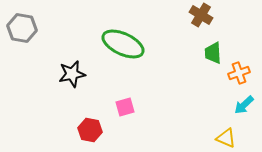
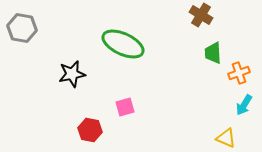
cyan arrow: rotated 15 degrees counterclockwise
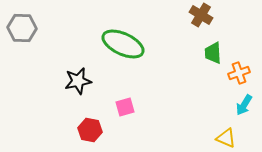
gray hexagon: rotated 8 degrees counterclockwise
black star: moved 6 px right, 7 px down
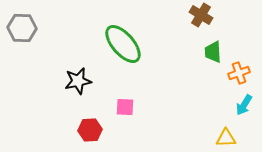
green ellipse: rotated 24 degrees clockwise
green trapezoid: moved 1 px up
pink square: rotated 18 degrees clockwise
red hexagon: rotated 15 degrees counterclockwise
yellow triangle: rotated 25 degrees counterclockwise
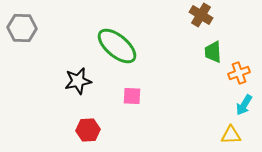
green ellipse: moved 6 px left, 2 px down; rotated 9 degrees counterclockwise
pink square: moved 7 px right, 11 px up
red hexagon: moved 2 px left
yellow triangle: moved 5 px right, 3 px up
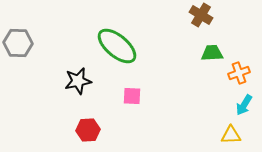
gray hexagon: moved 4 px left, 15 px down
green trapezoid: moved 1 px left, 1 px down; rotated 90 degrees clockwise
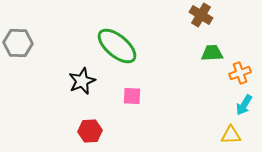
orange cross: moved 1 px right
black star: moved 4 px right; rotated 12 degrees counterclockwise
red hexagon: moved 2 px right, 1 px down
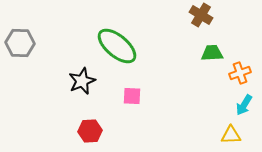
gray hexagon: moved 2 px right
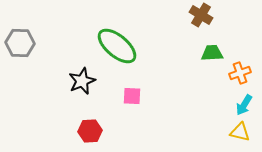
yellow triangle: moved 9 px right, 3 px up; rotated 15 degrees clockwise
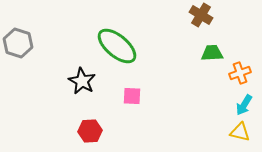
gray hexagon: moved 2 px left; rotated 16 degrees clockwise
black star: rotated 20 degrees counterclockwise
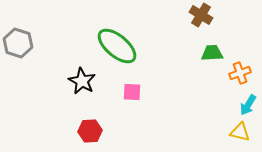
pink square: moved 4 px up
cyan arrow: moved 4 px right
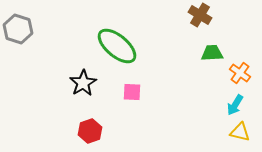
brown cross: moved 1 px left
gray hexagon: moved 14 px up
orange cross: rotated 35 degrees counterclockwise
black star: moved 1 px right, 2 px down; rotated 12 degrees clockwise
cyan arrow: moved 13 px left
red hexagon: rotated 15 degrees counterclockwise
